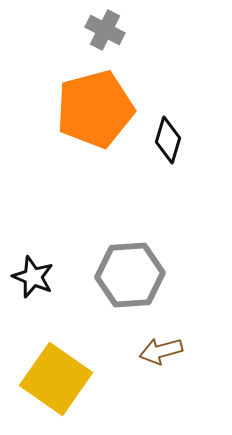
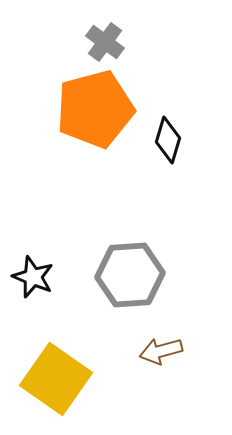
gray cross: moved 12 px down; rotated 9 degrees clockwise
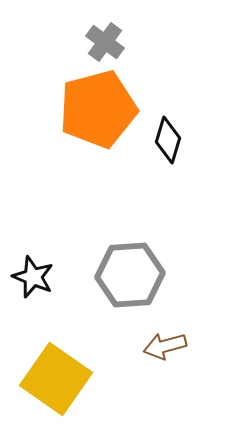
orange pentagon: moved 3 px right
brown arrow: moved 4 px right, 5 px up
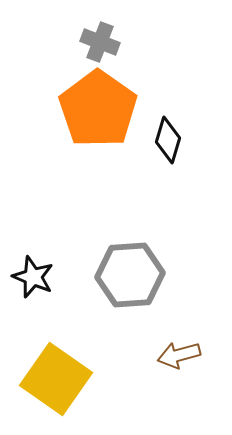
gray cross: moved 5 px left; rotated 15 degrees counterclockwise
orange pentagon: rotated 22 degrees counterclockwise
brown arrow: moved 14 px right, 9 px down
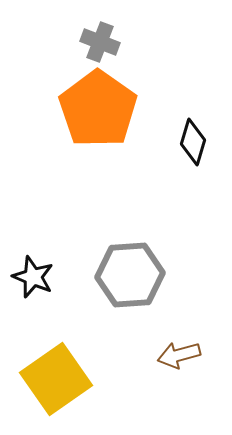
black diamond: moved 25 px right, 2 px down
yellow square: rotated 20 degrees clockwise
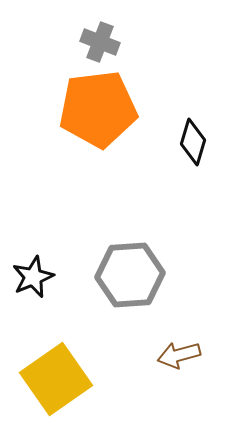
orange pentagon: rotated 30 degrees clockwise
black star: rotated 27 degrees clockwise
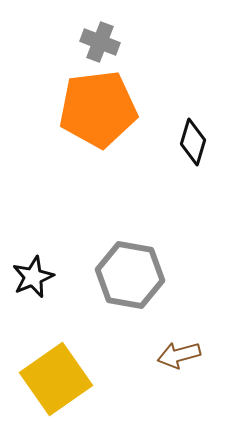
gray hexagon: rotated 14 degrees clockwise
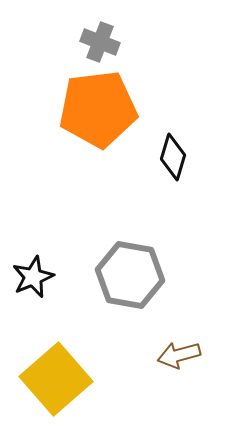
black diamond: moved 20 px left, 15 px down
yellow square: rotated 6 degrees counterclockwise
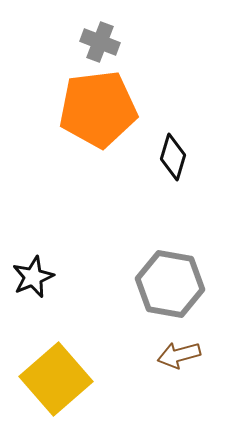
gray hexagon: moved 40 px right, 9 px down
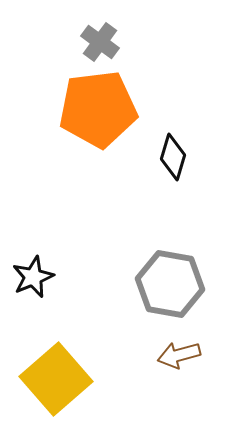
gray cross: rotated 15 degrees clockwise
